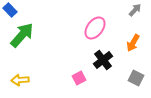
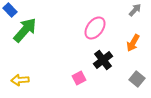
green arrow: moved 3 px right, 5 px up
gray square: moved 1 px right, 1 px down; rotated 14 degrees clockwise
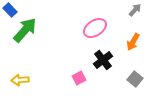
pink ellipse: rotated 20 degrees clockwise
orange arrow: moved 1 px up
gray square: moved 2 px left
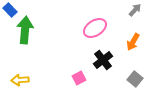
green arrow: rotated 36 degrees counterclockwise
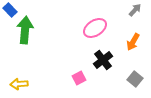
yellow arrow: moved 1 px left, 4 px down
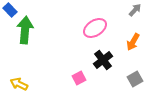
gray square: rotated 21 degrees clockwise
yellow arrow: rotated 30 degrees clockwise
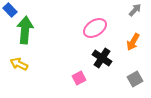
black cross: moved 1 px left, 2 px up; rotated 18 degrees counterclockwise
yellow arrow: moved 20 px up
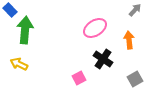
orange arrow: moved 4 px left, 2 px up; rotated 144 degrees clockwise
black cross: moved 1 px right, 1 px down
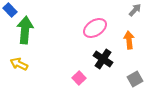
pink square: rotated 16 degrees counterclockwise
